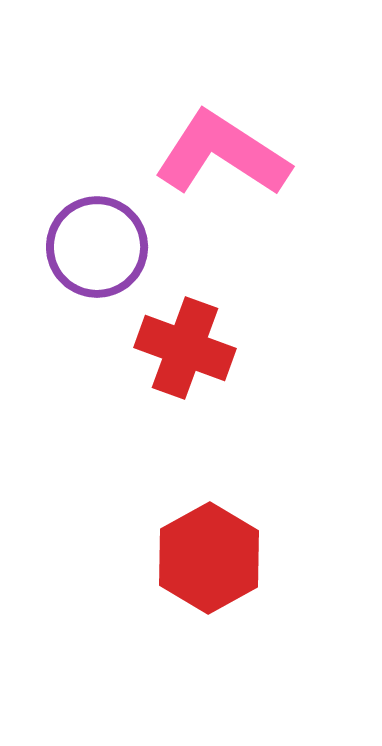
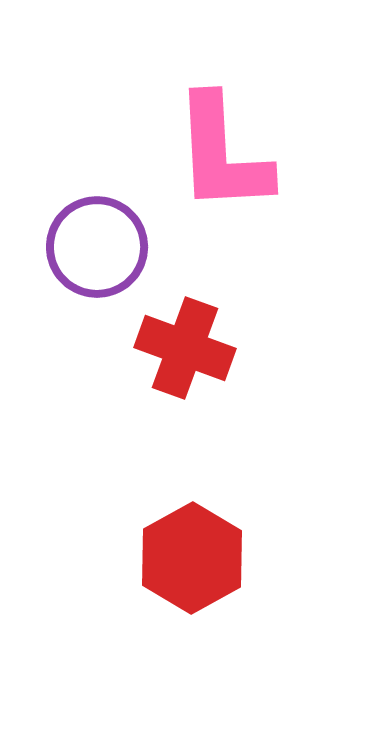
pink L-shape: rotated 126 degrees counterclockwise
red hexagon: moved 17 px left
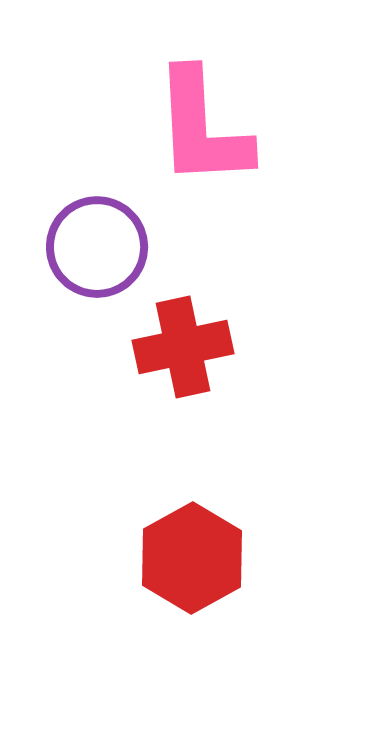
pink L-shape: moved 20 px left, 26 px up
red cross: moved 2 px left, 1 px up; rotated 32 degrees counterclockwise
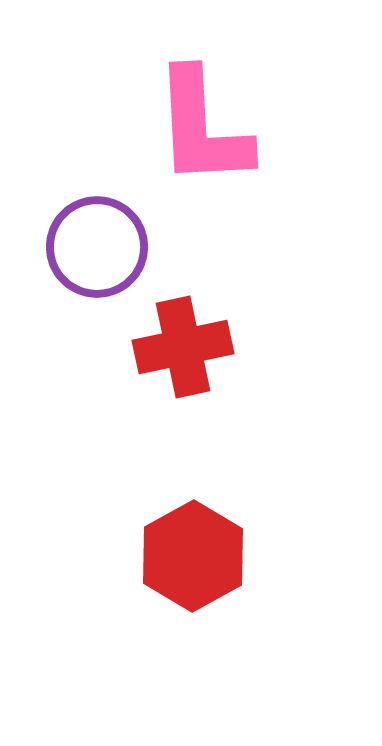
red hexagon: moved 1 px right, 2 px up
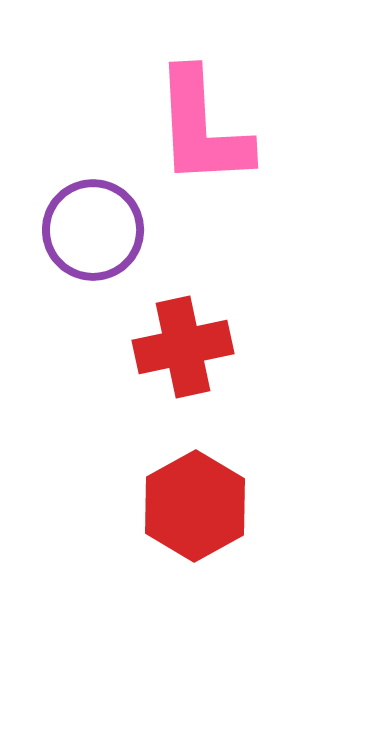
purple circle: moved 4 px left, 17 px up
red hexagon: moved 2 px right, 50 px up
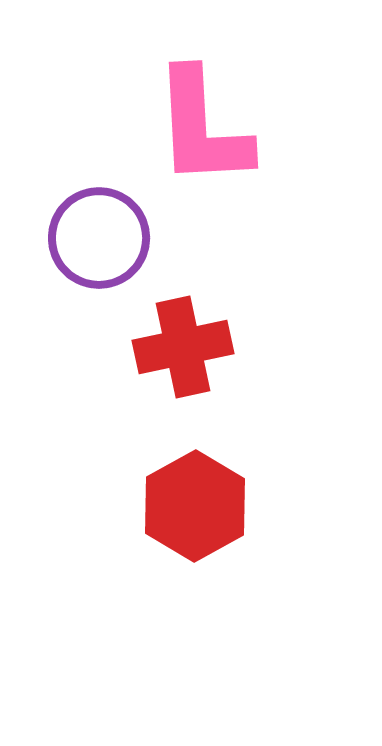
purple circle: moved 6 px right, 8 px down
